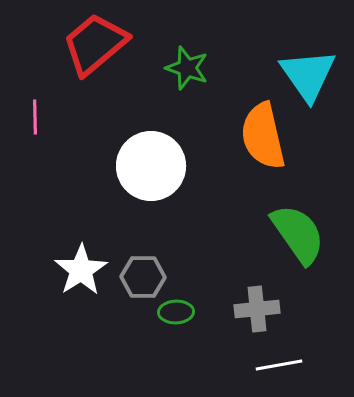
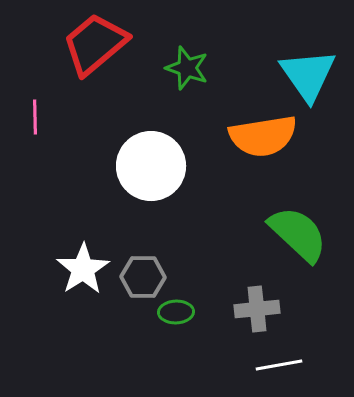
orange semicircle: rotated 86 degrees counterclockwise
green semicircle: rotated 12 degrees counterclockwise
white star: moved 2 px right, 1 px up
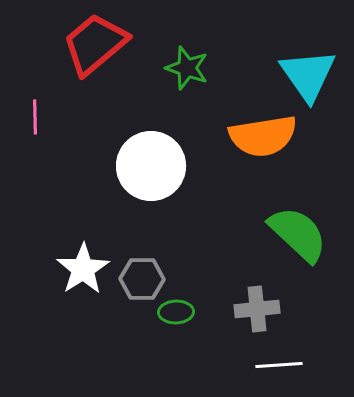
gray hexagon: moved 1 px left, 2 px down
white line: rotated 6 degrees clockwise
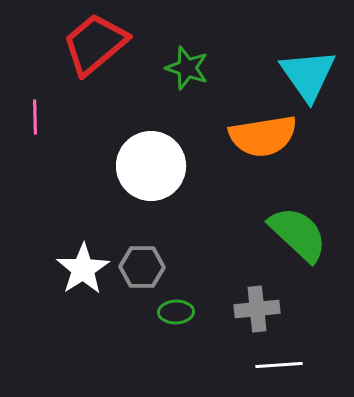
gray hexagon: moved 12 px up
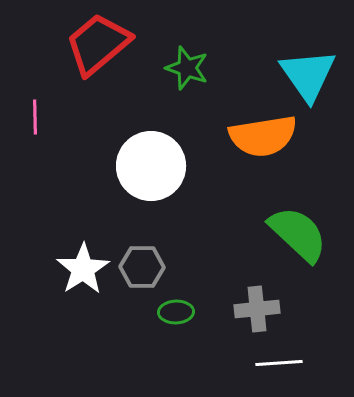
red trapezoid: moved 3 px right
white line: moved 2 px up
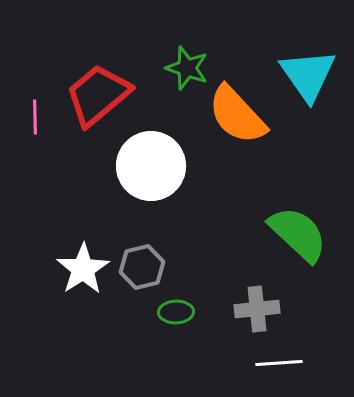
red trapezoid: moved 51 px down
orange semicircle: moved 26 px left, 21 px up; rotated 56 degrees clockwise
gray hexagon: rotated 15 degrees counterclockwise
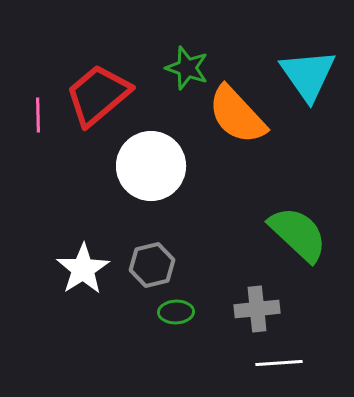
pink line: moved 3 px right, 2 px up
gray hexagon: moved 10 px right, 2 px up
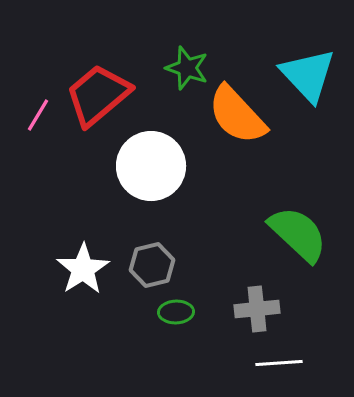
cyan triangle: rotated 8 degrees counterclockwise
pink line: rotated 32 degrees clockwise
